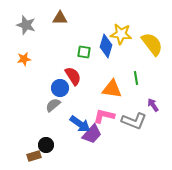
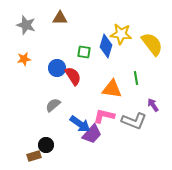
blue circle: moved 3 px left, 20 px up
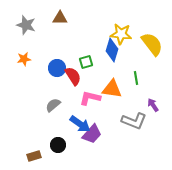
blue diamond: moved 6 px right, 4 px down
green square: moved 2 px right, 10 px down; rotated 24 degrees counterclockwise
pink L-shape: moved 14 px left, 18 px up
black circle: moved 12 px right
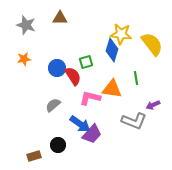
purple arrow: rotated 80 degrees counterclockwise
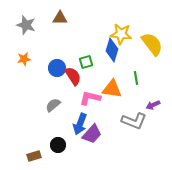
blue arrow: rotated 75 degrees clockwise
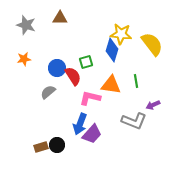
green line: moved 3 px down
orange triangle: moved 1 px left, 4 px up
gray semicircle: moved 5 px left, 13 px up
black circle: moved 1 px left
brown rectangle: moved 7 px right, 9 px up
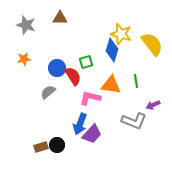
yellow star: rotated 10 degrees clockwise
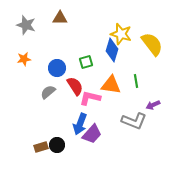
red semicircle: moved 2 px right, 10 px down
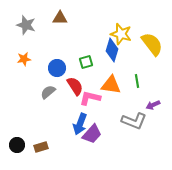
green line: moved 1 px right
black circle: moved 40 px left
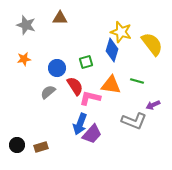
yellow star: moved 2 px up
green line: rotated 64 degrees counterclockwise
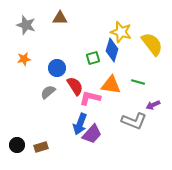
green square: moved 7 px right, 4 px up
green line: moved 1 px right, 1 px down
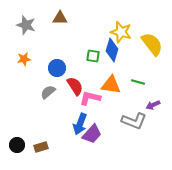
green square: moved 2 px up; rotated 24 degrees clockwise
